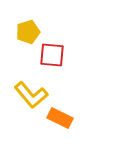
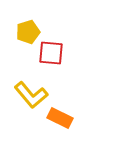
red square: moved 1 px left, 2 px up
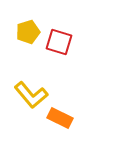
red square: moved 8 px right, 11 px up; rotated 12 degrees clockwise
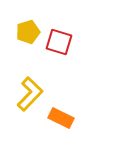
yellow L-shape: moved 1 px left, 1 px up; rotated 96 degrees counterclockwise
orange rectangle: moved 1 px right
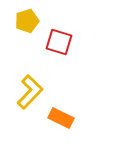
yellow pentagon: moved 1 px left, 11 px up
yellow L-shape: moved 2 px up
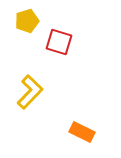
orange rectangle: moved 21 px right, 14 px down
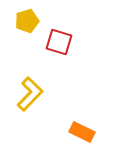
yellow L-shape: moved 2 px down
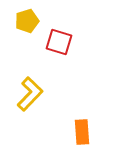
orange rectangle: rotated 60 degrees clockwise
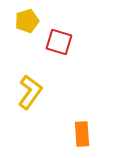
yellow L-shape: moved 2 px up; rotated 8 degrees counterclockwise
orange rectangle: moved 2 px down
